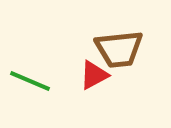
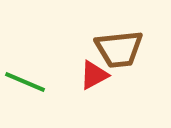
green line: moved 5 px left, 1 px down
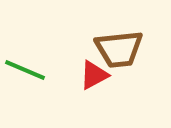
green line: moved 12 px up
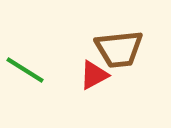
green line: rotated 9 degrees clockwise
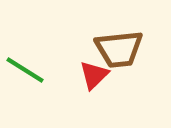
red triangle: rotated 16 degrees counterclockwise
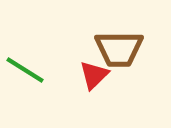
brown trapezoid: rotated 6 degrees clockwise
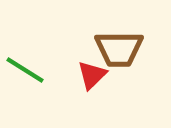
red triangle: moved 2 px left
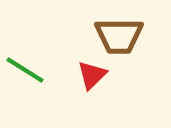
brown trapezoid: moved 13 px up
